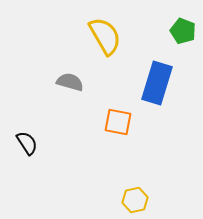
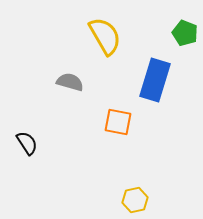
green pentagon: moved 2 px right, 2 px down
blue rectangle: moved 2 px left, 3 px up
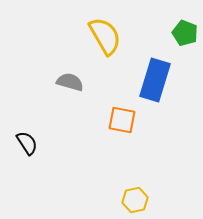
orange square: moved 4 px right, 2 px up
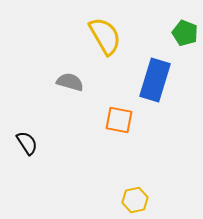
orange square: moved 3 px left
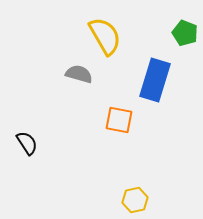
gray semicircle: moved 9 px right, 8 px up
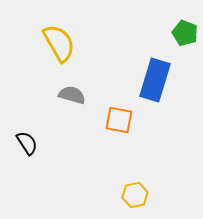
yellow semicircle: moved 46 px left, 7 px down
gray semicircle: moved 7 px left, 21 px down
yellow hexagon: moved 5 px up
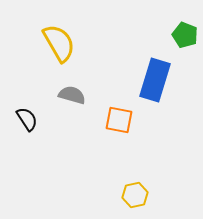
green pentagon: moved 2 px down
black semicircle: moved 24 px up
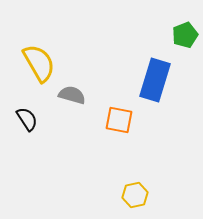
green pentagon: rotated 30 degrees clockwise
yellow semicircle: moved 20 px left, 20 px down
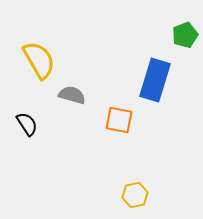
yellow semicircle: moved 3 px up
black semicircle: moved 5 px down
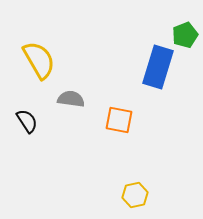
blue rectangle: moved 3 px right, 13 px up
gray semicircle: moved 1 px left, 4 px down; rotated 8 degrees counterclockwise
black semicircle: moved 3 px up
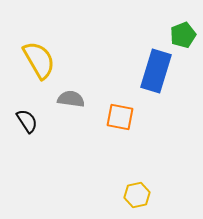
green pentagon: moved 2 px left
blue rectangle: moved 2 px left, 4 px down
orange square: moved 1 px right, 3 px up
yellow hexagon: moved 2 px right
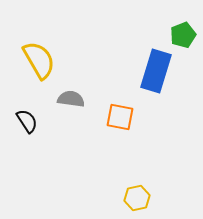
yellow hexagon: moved 3 px down
